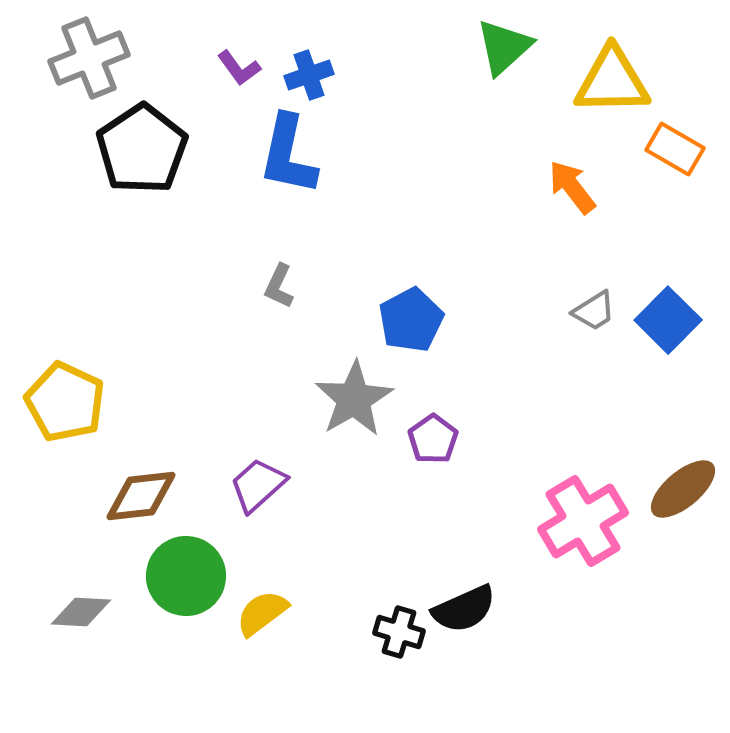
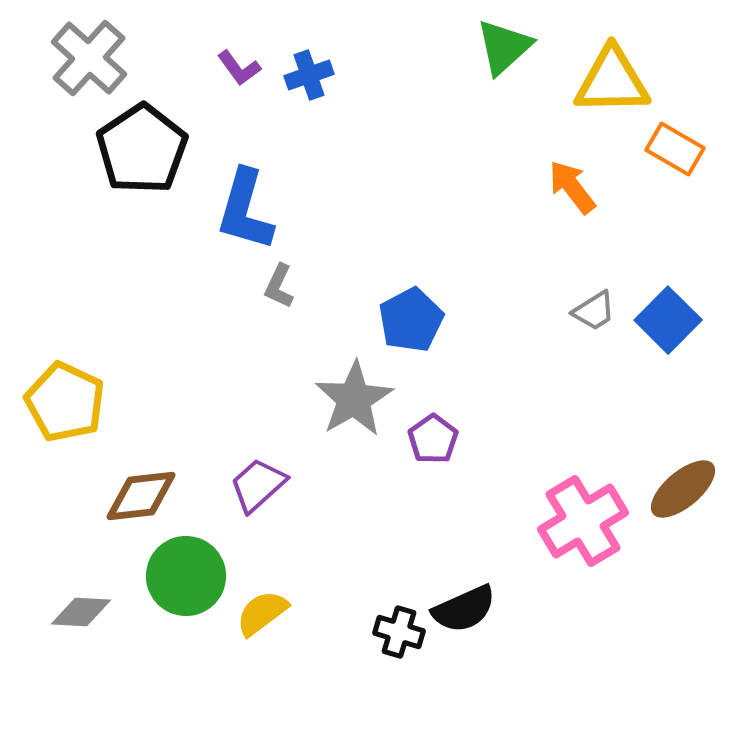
gray cross: rotated 26 degrees counterclockwise
blue L-shape: moved 43 px left, 55 px down; rotated 4 degrees clockwise
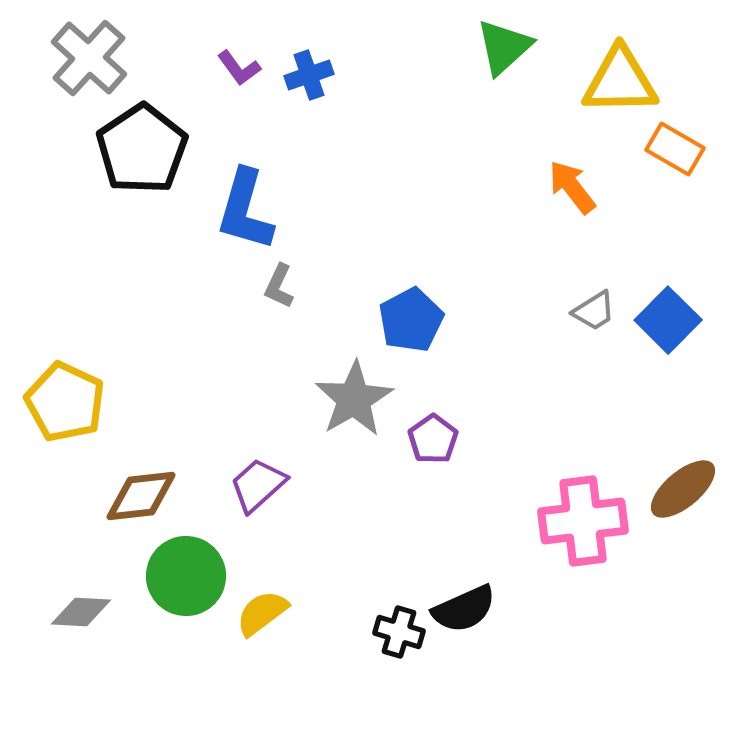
yellow triangle: moved 8 px right
pink cross: rotated 24 degrees clockwise
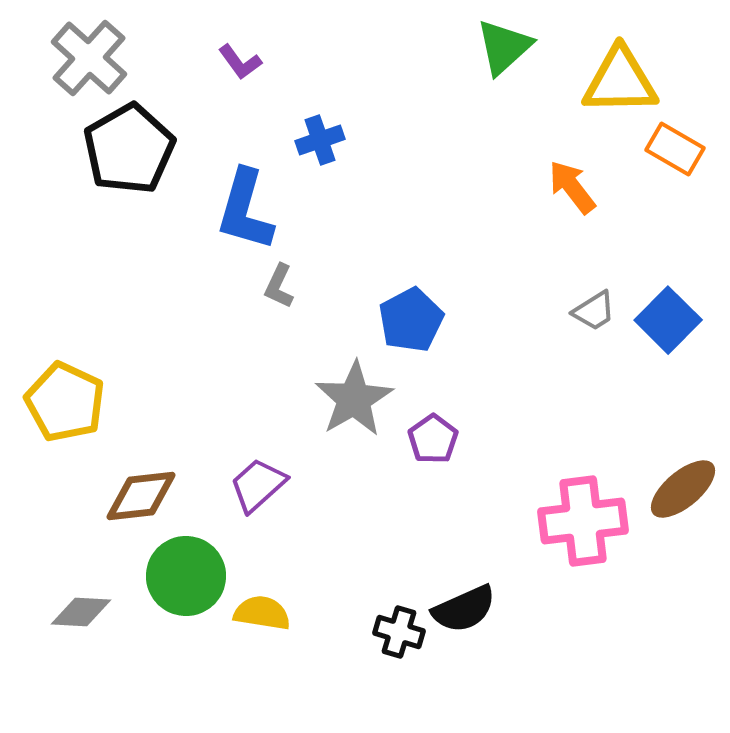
purple L-shape: moved 1 px right, 6 px up
blue cross: moved 11 px right, 65 px down
black pentagon: moved 13 px left; rotated 4 degrees clockwise
yellow semicircle: rotated 46 degrees clockwise
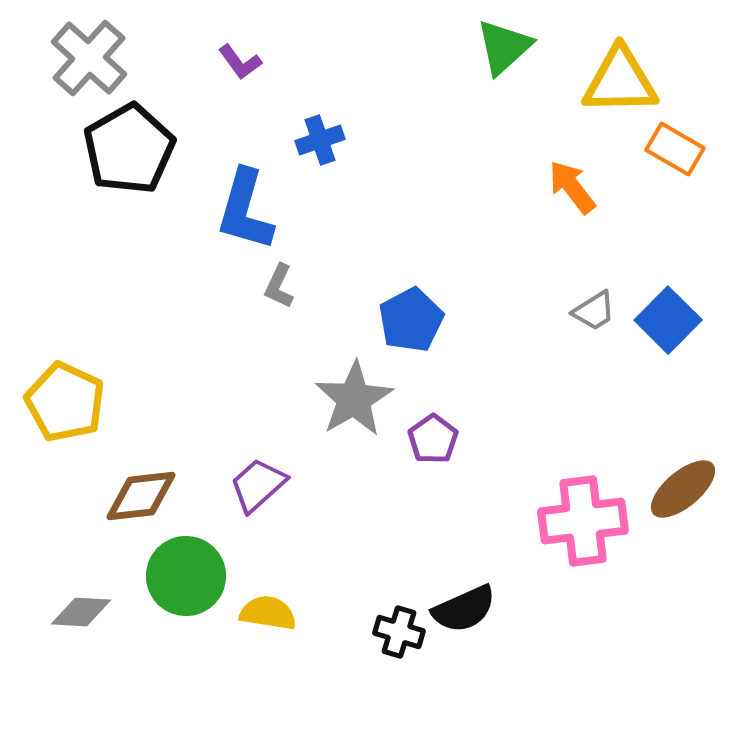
yellow semicircle: moved 6 px right
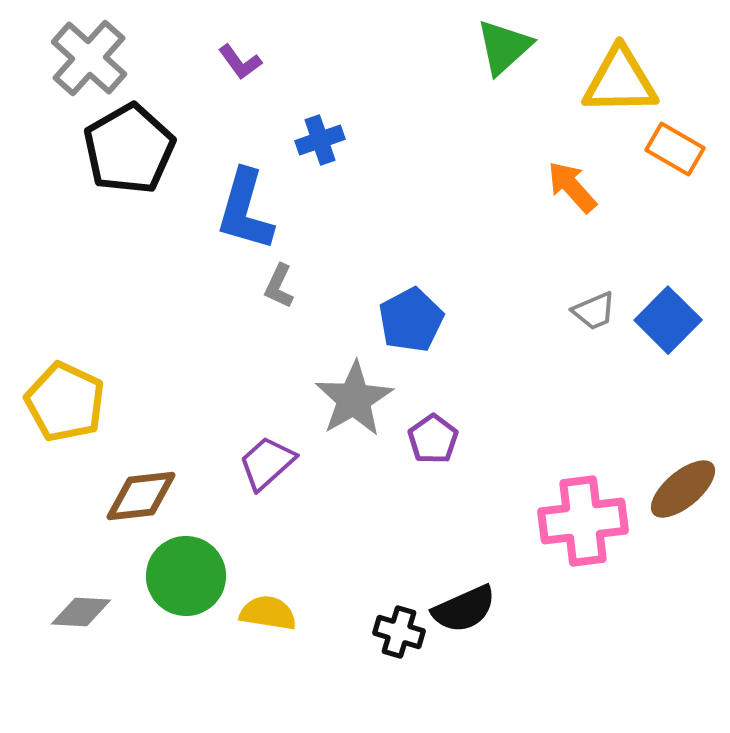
orange arrow: rotated 4 degrees counterclockwise
gray trapezoid: rotated 9 degrees clockwise
purple trapezoid: moved 9 px right, 22 px up
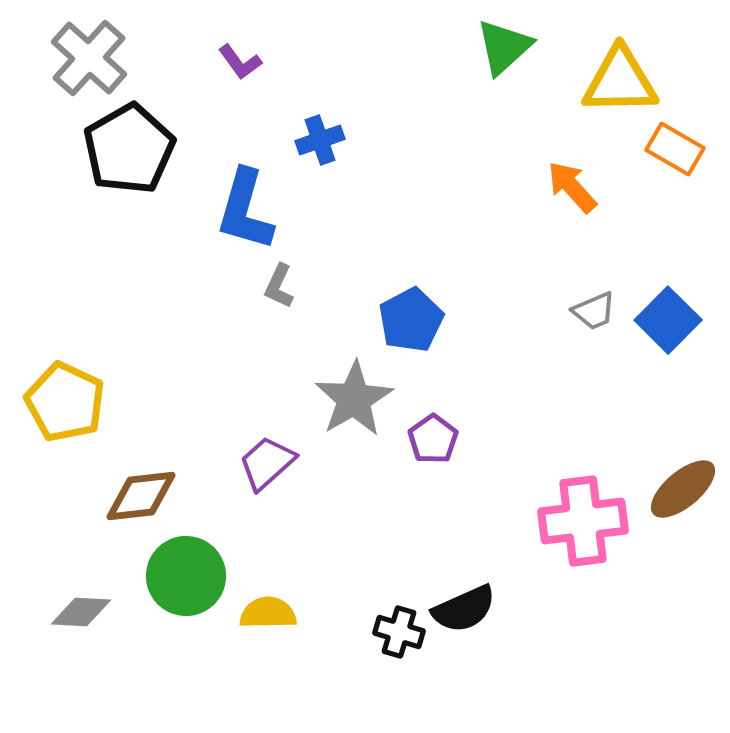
yellow semicircle: rotated 10 degrees counterclockwise
